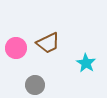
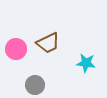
pink circle: moved 1 px down
cyan star: rotated 24 degrees counterclockwise
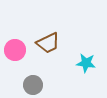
pink circle: moved 1 px left, 1 px down
gray circle: moved 2 px left
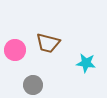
brown trapezoid: rotated 40 degrees clockwise
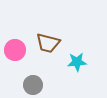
cyan star: moved 9 px left, 1 px up; rotated 12 degrees counterclockwise
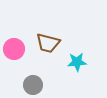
pink circle: moved 1 px left, 1 px up
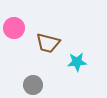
pink circle: moved 21 px up
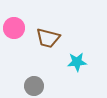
brown trapezoid: moved 5 px up
gray circle: moved 1 px right, 1 px down
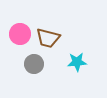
pink circle: moved 6 px right, 6 px down
gray circle: moved 22 px up
